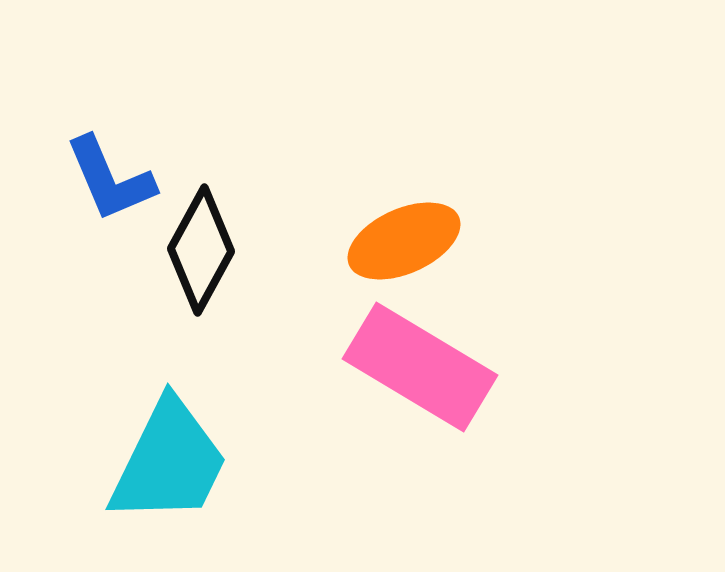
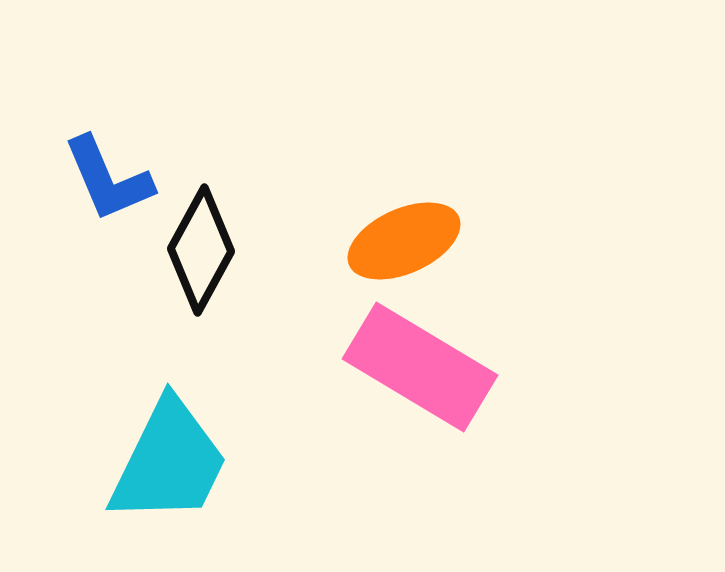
blue L-shape: moved 2 px left
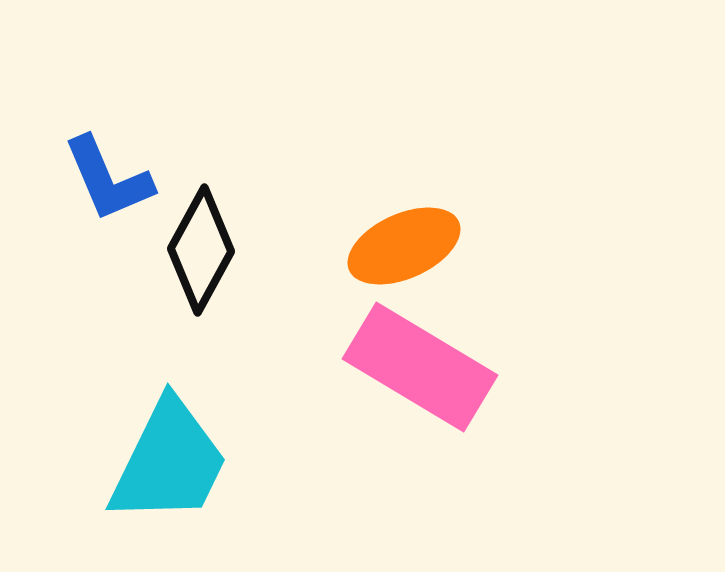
orange ellipse: moved 5 px down
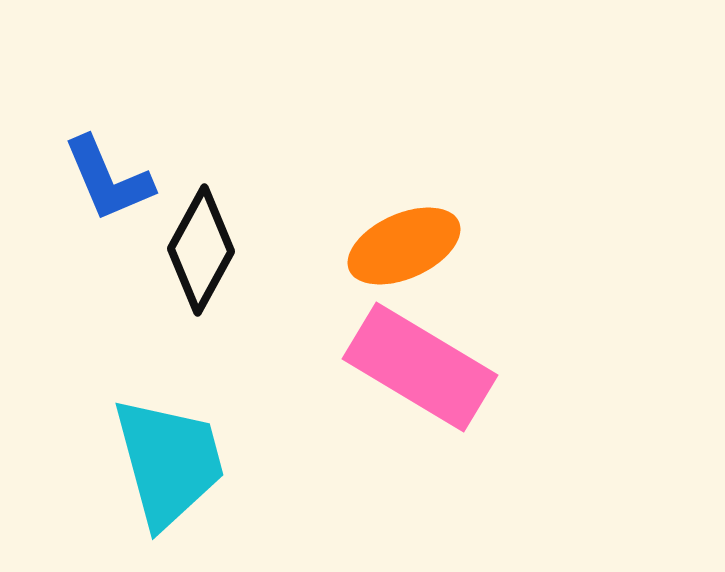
cyan trapezoid: rotated 41 degrees counterclockwise
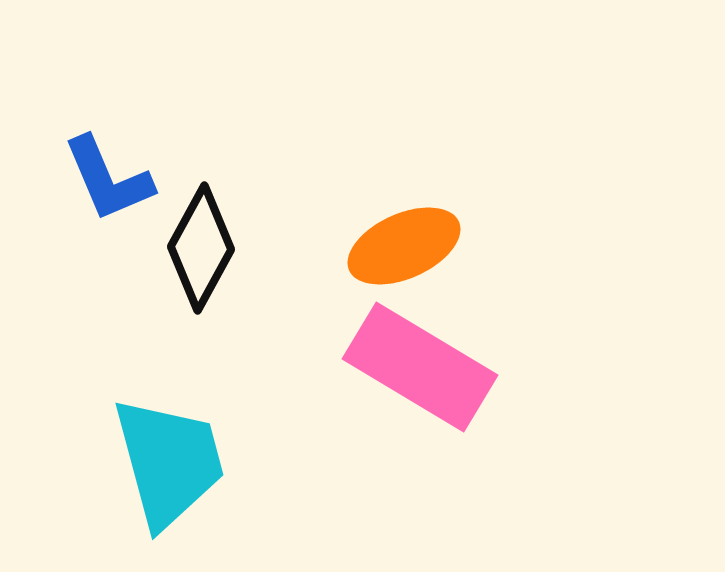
black diamond: moved 2 px up
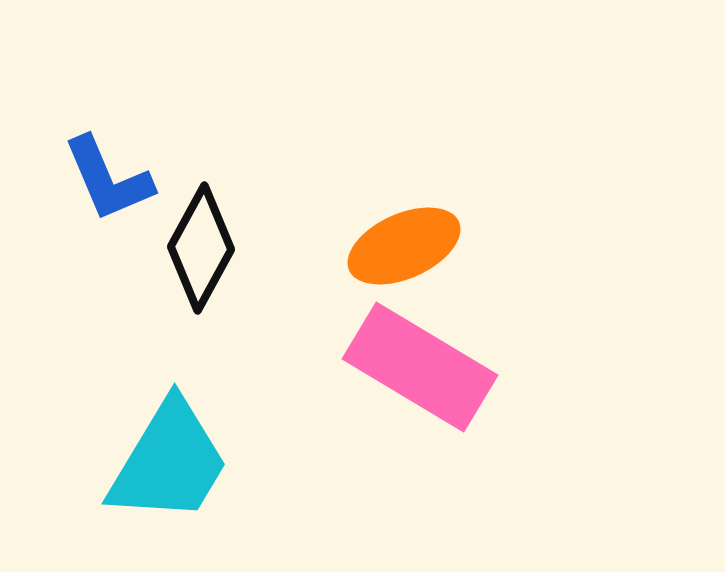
cyan trapezoid: rotated 46 degrees clockwise
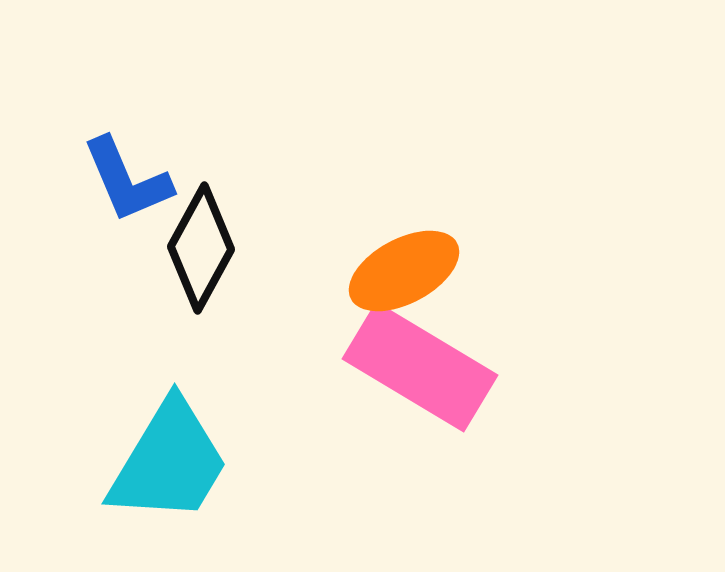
blue L-shape: moved 19 px right, 1 px down
orange ellipse: moved 25 px down; rotated 4 degrees counterclockwise
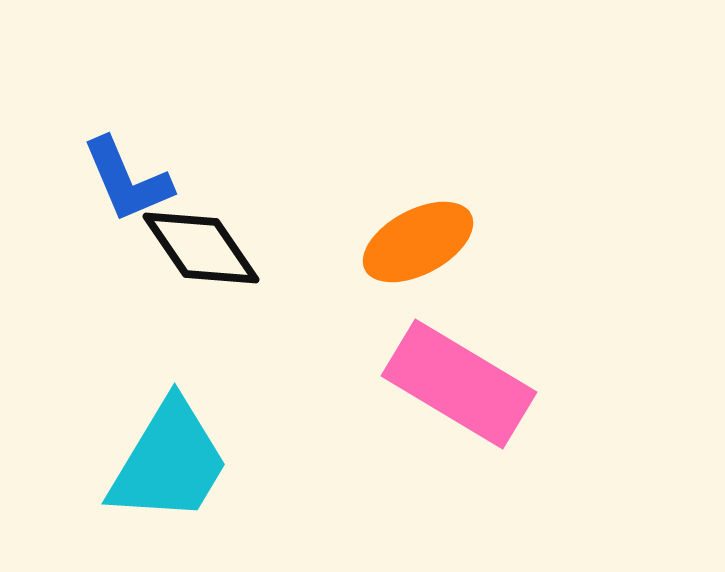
black diamond: rotated 63 degrees counterclockwise
orange ellipse: moved 14 px right, 29 px up
pink rectangle: moved 39 px right, 17 px down
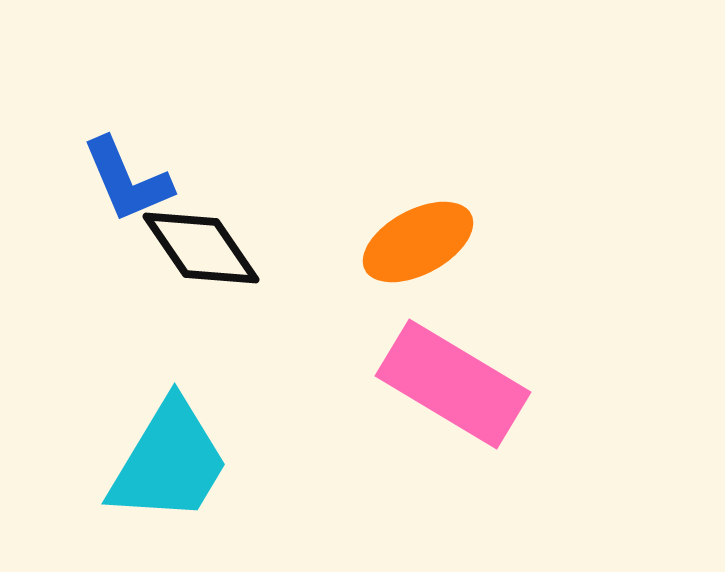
pink rectangle: moved 6 px left
